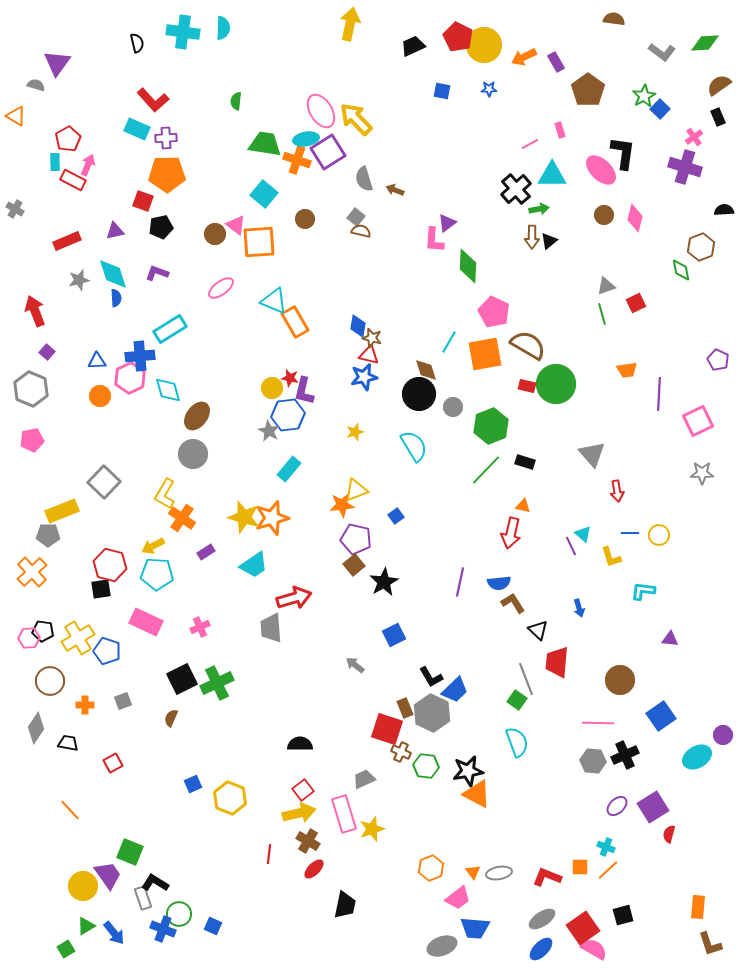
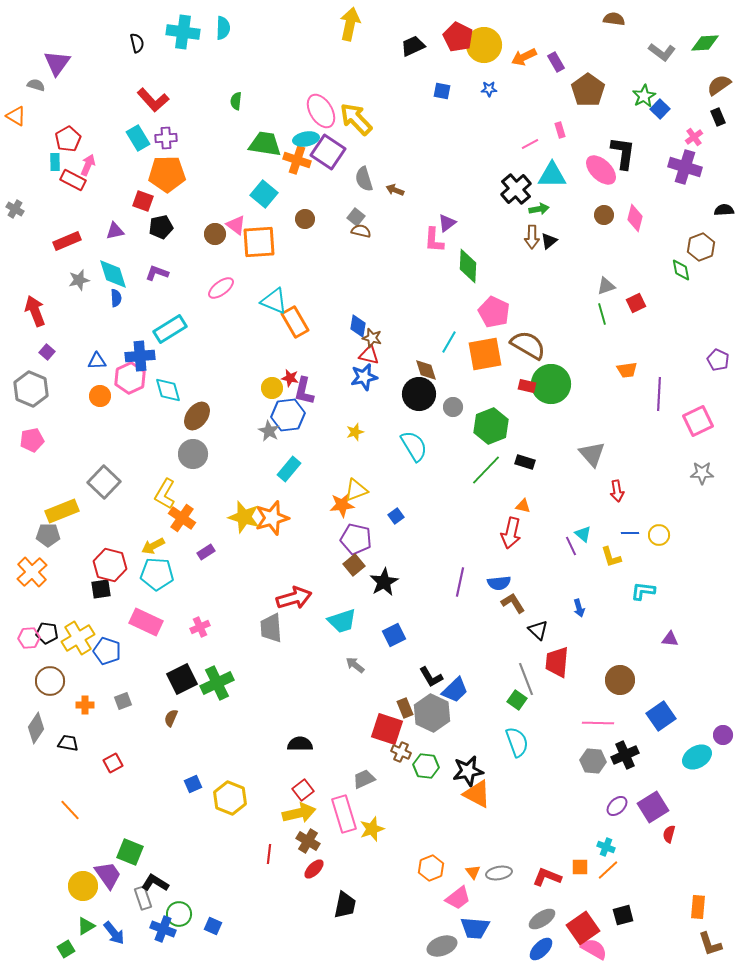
cyan rectangle at (137, 129): moved 1 px right, 9 px down; rotated 35 degrees clockwise
purple square at (328, 152): rotated 24 degrees counterclockwise
green circle at (556, 384): moved 5 px left
cyan trapezoid at (254, 565): moved 88 px right, 56 px down; rotated 16 degrees clockwise
black pentagon at (43, 631): moved 4 px right, 2 px down
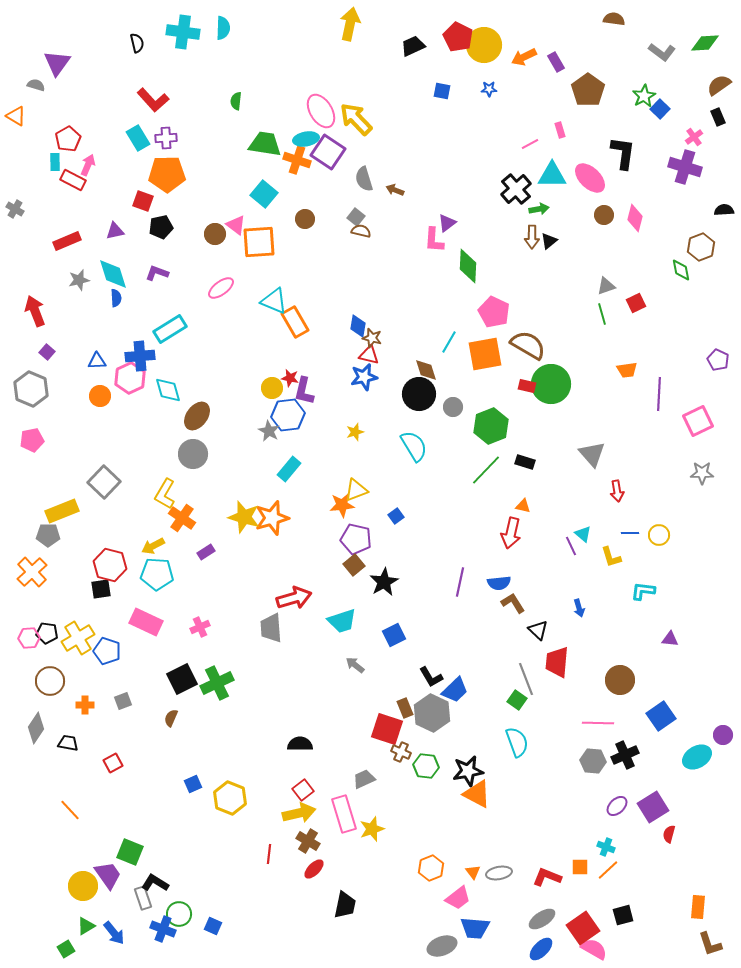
pink ellipse at (601, 170): moved 11 px left, 8 px down
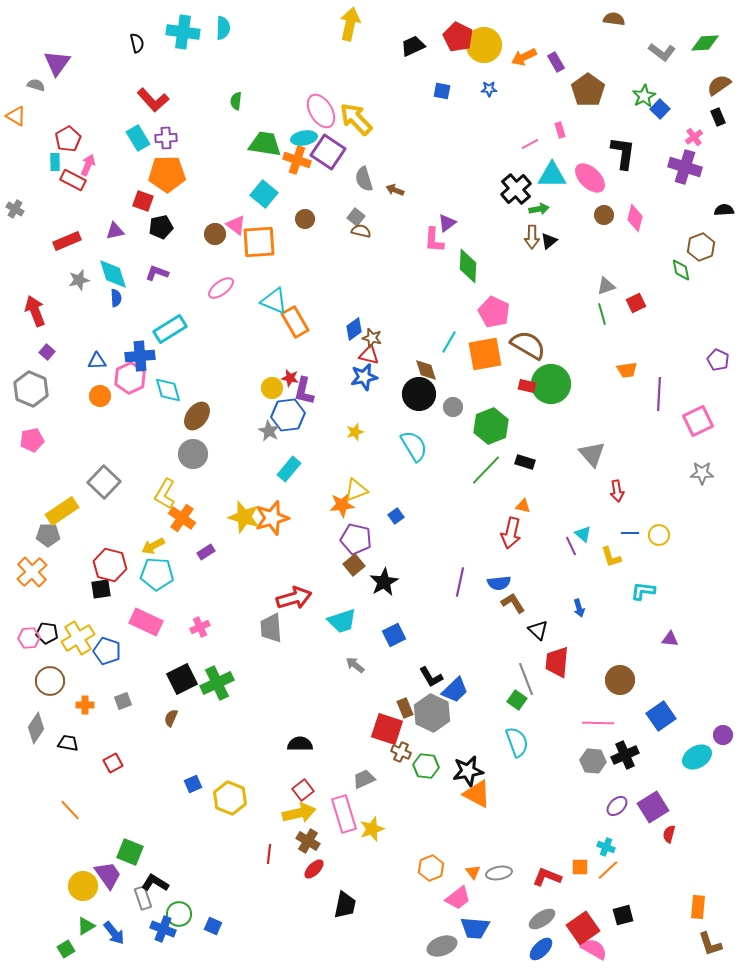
cyan ellipse at (306, 139): moved 2 px left, 1 px up
blue diamond at (358, 326): moved 4 px left, 3 px down; rotated 45 degrees clockwise
yellow rectangle at (62, 511): rotated 12 degrees counterclockwise
